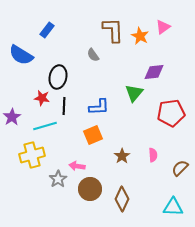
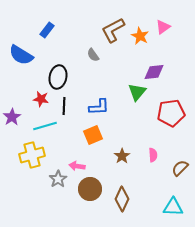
brown L-shape: rotated 116 degrees counterclockwise
green triangle: moved 3 px right, 1 px up
red star: moved 1 px left, 1 px down
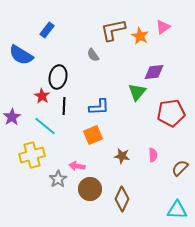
brown L-shape: rotated 16 degrees clockwise
red star: moved 1 px right, 3 px up; rotated 21 degrees clockwise
cyan line: rotated 55 degrees clockwise
brown star: rotated 28 degrees counterclockwise
cyan triangle: moved 4 px right, 3 px down
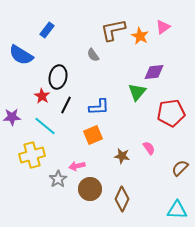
black line: moved 2 px right, 1 px up; rotated 24 degrees clockwise
purple star: rotated 30 degrees clockwise
pink semicircle: moved 4 px left, 7 px up; rotated 32 degrees counterclockwise
pink arrow: rotated 21 degrees counterclockwise
